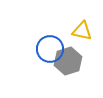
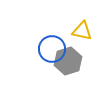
blue circle: moved 2 px right
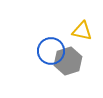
blue circle: moved 1 px left, 2 px down
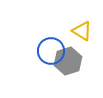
yellow triangle: rotated 20 degrees clockwise
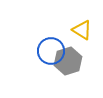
yellow triangle: moved 1 px up
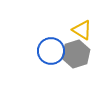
gray hexagon: moved 8 px right, 7 px up
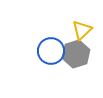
yellow triangle: rotated 45 degrees clockwise
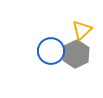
gray hexagon: rotated 8 degrees counterclockwise
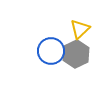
yellow triangle: moved 2 px left, 1 px up
